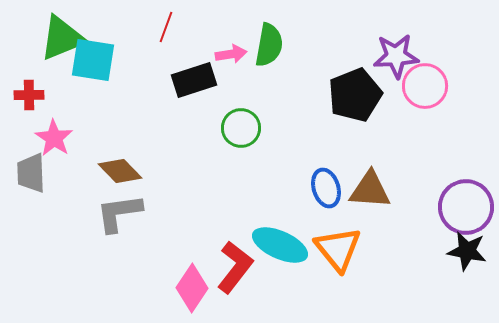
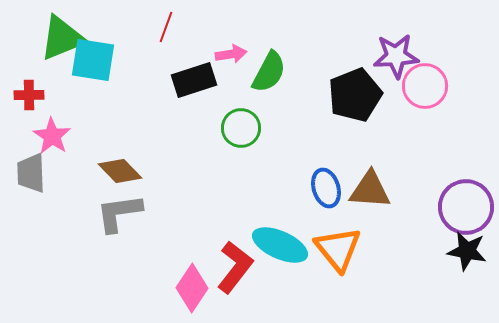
green semicircle: moved 27 px down; rotated 18 degrees clockwise
pink star: moved 2 px left, 2 px up
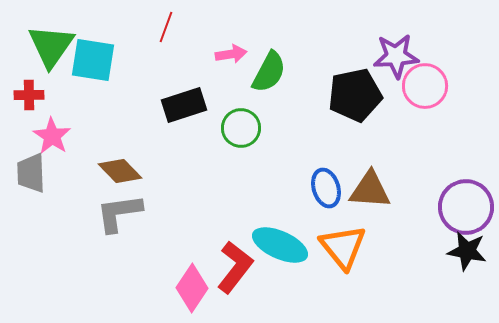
green triangle: moved 11 px left, 8 px down; rotated 33 degrees counterclockwise
black rectangle: moved 10 px left, 25 px down
black pentagon: rotated 10 degrees clockwise
orange triangle: moved 5 px right, 2 px up
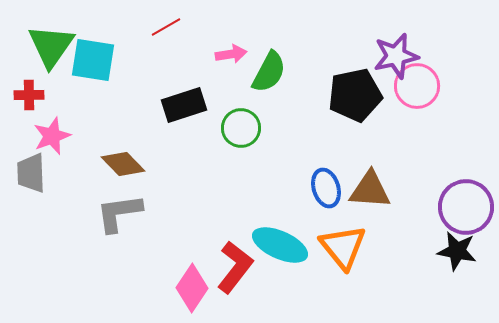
red line: rotated 40 degrees clockwise
purple star: rotated 9 degrees counterclockwise
pink circle: moved 8 px left
pink star: rotated 18 degrees clockwise
brown diamond: moved 3 px right, 7 px up
black star: moved 10 px left
